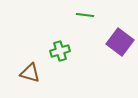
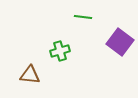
green line: moved 2 px left, 2 px down
brown triangle: moved 2 px down; rotated 10 degrees counterclockwise
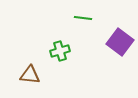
green line: moved 1 px down
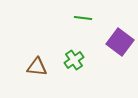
green cross: moved 14 px right, 9 px down; rotated 18 degrees counterclockwise
brown triangle: moved 7 px right, 8 px up
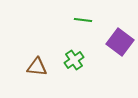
green line: moved 2 px down
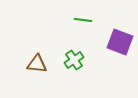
purple square: rotated 16 degrees counterclockwise
brown triangle: moved 3 px up
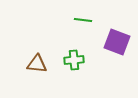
purple square: moved 3 px left
green cross: rotated 30 degrees clockwise
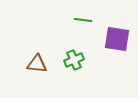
purple square: moved 3 px up; rotated 12 degrees counterclockwise
green cross: rotated 18 degrees counterclockwise
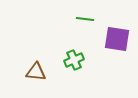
green line: moved 2 px right, 1 px up
brown triangle: moved 1 px left, 8 px down
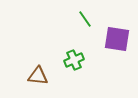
green line: rotated 48 degrees clockwise
brown triangle: moved 2 px right, 4 px down
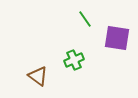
purple square: moved 1 px up
brown triangle: rotated 30 degrees clockwise
